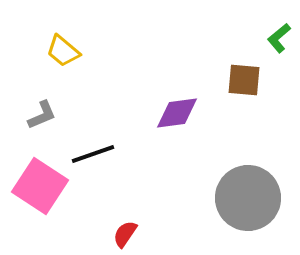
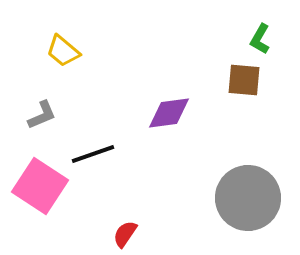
green L-shape: moved 19 px left, 1 px down; rotated 20 degrees counterclockwise
purple diamond: moved 8 px left
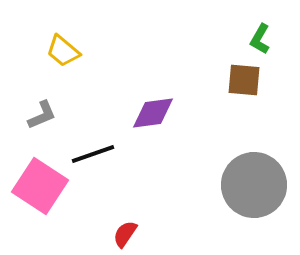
purple diamond: moved 16 px left
gray circle: moved 6 px right, 13 px up
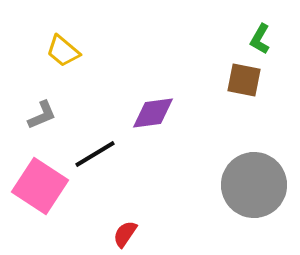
brown square: rotated 6 degrees clockwise
black line: moved 2 px right; rotated 12 degrees counterclockwise
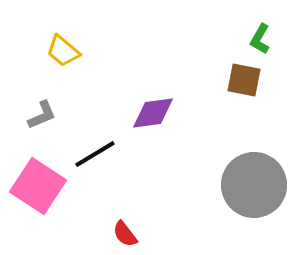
pink square: moved 2 px left
red semicircle: rotated 72 degrees counterclockwise
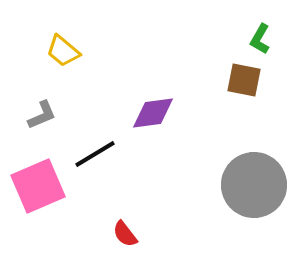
pink square: rotated 34 degrees clockwise
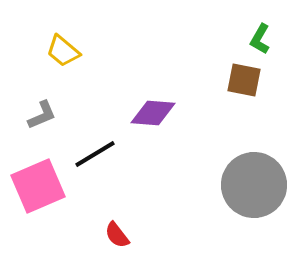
purple diamond: rotated 12 degrees clockwise
red semicircle: moved 8 px left, 1 px down
